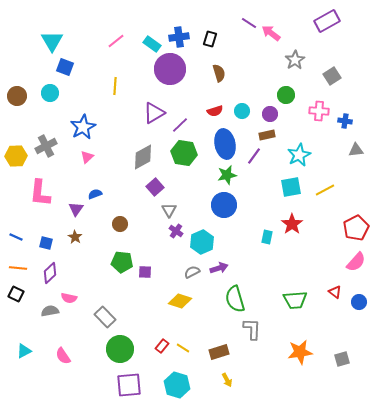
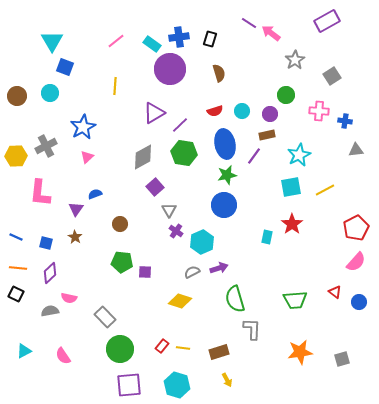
yellow line at (183, 348): rotated 24 degrees counterclockwise
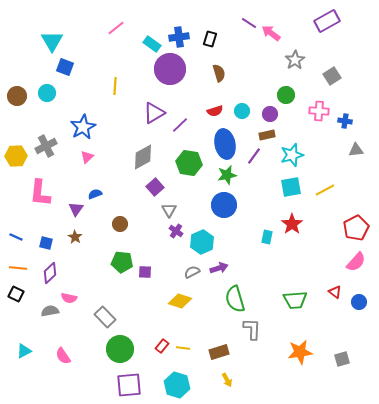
pink line at (116, 41): moved 13 px up
cyan circle at (50, 93): moved 3 px left
green hexagon at (184, 153): moved 5 px right, 10 px down
cyan star at (299, 155): moved 7 px left; rotated 10 degrees clockwise
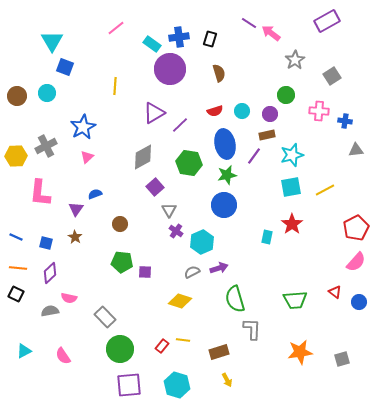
yellow line at (183, 348): moved 8 px up
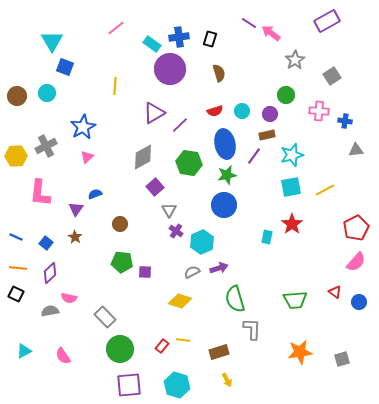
blue square at (46, 243): rotated 24 degrees clockwise
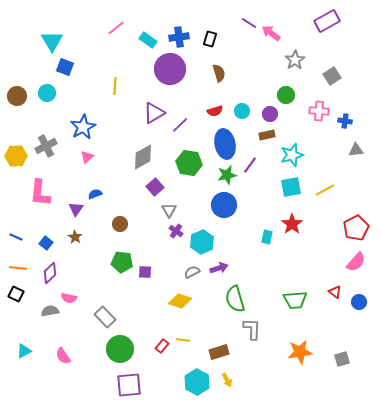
cyan rectangle at (152, 44): moved 4 px left, 4 px up
purple line at (254, 156): moved 4 px left, 9 px down
cyan hexagon at (177, 385): moved 20 px right, 3 px up; rotated 10 degrees clockwise
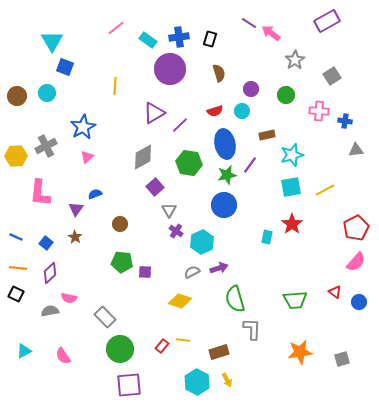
purple circle at (270, 114): moved 19 px left, 25 px up
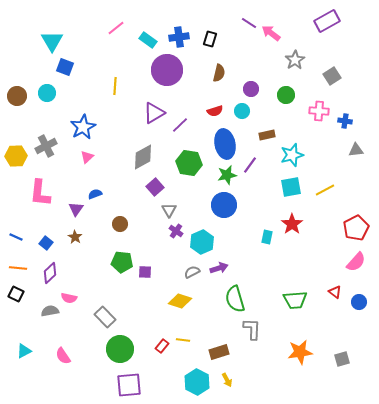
purple circle at (170, 69): moved 3 px left, 1 px down
brown semicircle at (219, 73): rotated 30 degrees clockwise
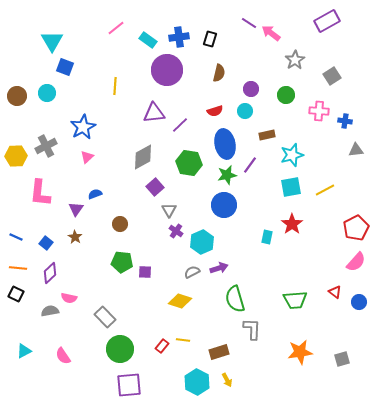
cyan circle at (242, 111): moved 3 px right
purple triangle at (154, 113): rotated 25 degrees clockwise
